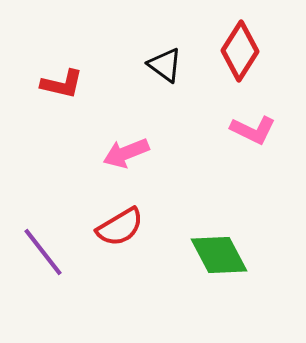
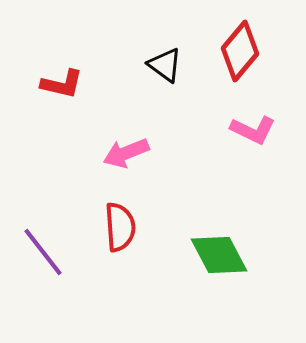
red diamond: rotated 8 degrees clockwise
red semicircle: rotated 63 degrees counterclockwise
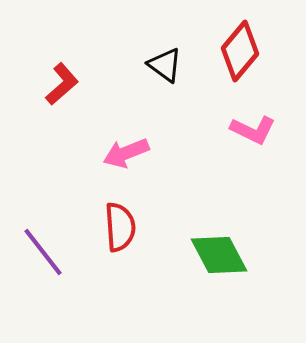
red L-shape: rotated 54 degrees counterclockwise
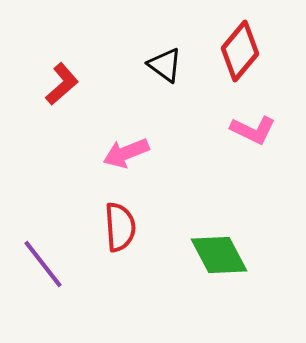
purple line: moved 12 px down
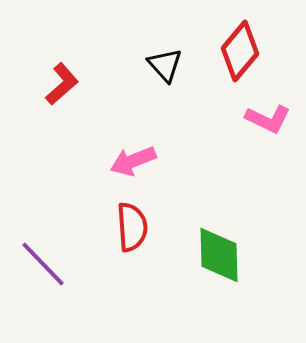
black triangle: rotated 12 degrees clockwise
pink L-shape: moved 15 px right, 11 px up
pink arrow: moved 7 px right, 8 px down
red semicircle: moved 12 px right
green diamond: rotated 26 degrees clockwise
purple line: rotated 6 degrees counterclockwise
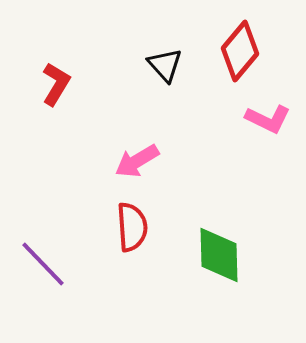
red L-shape: moved 6 px left; rotated 18 degrees counterclockwise
pink arrow: moved 4 px right; rotated 9 degrees counterclockwise
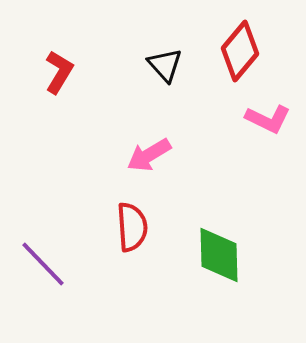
red L-shape: moved 3 px right, 12 px up
pink arrow: moved 12 px right, 6 px up
